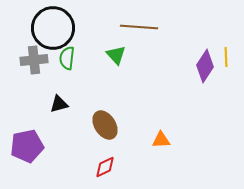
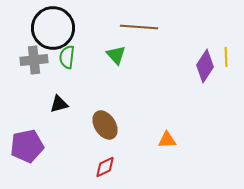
green semicircle: moved 1 px up
orange triangle: moved 6 px right
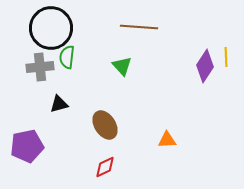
black circle: moved 2 px left
green triangle: moved 6 px right, 11 px down
gray cross: moved 6 px right, 7 px down
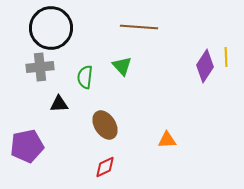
green semicircle: moved 18 px right, 20 px down
black triangle: rotated 12 degrees clockwise
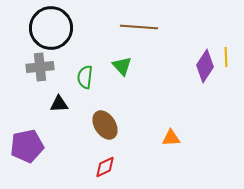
orange triangle: moved 4 px right, 2 px up
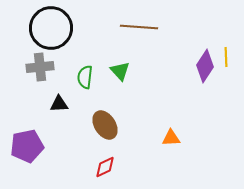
green triangle: moved 2 px left, 5 px down
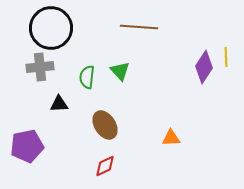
purple diamond: moved 1 px left, 1 px down
green semicircle: moved 2 px right
red diamond: moved 1 px up
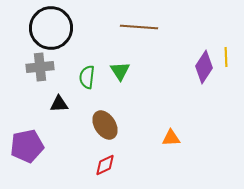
green triangle: rotated 10 degrees clockwise
red diamond: moved 1 px up
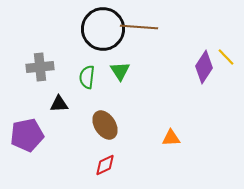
black circle: moved 52 px right, 1 px down
yellow line: rotated 42 degrees counterclockwise
purple pentagon: moved 11 px up
